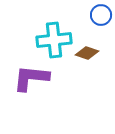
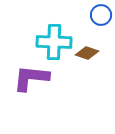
cyan cross: moved 2 px down; rotated 8 degrees clockwise
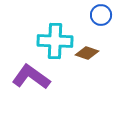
cyan cross: moved 1 px right, 1 px up
purple L-shape: moved 1 px up; rotated 30 degrees clockwise
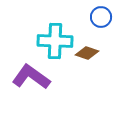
blue circle: moved 2 px down
